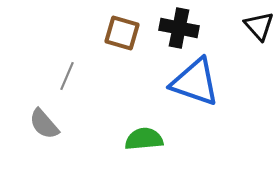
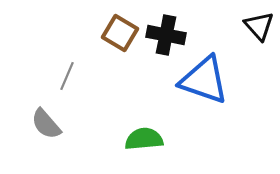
black cross: moved 13 px left, 7 px down
brown square: moved 2 px left; rotated 15 degrees clockwise
blue triangle: moved 9 px right, 2 px up
gray semicircle: moved 2 px right
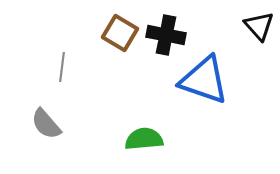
gray line: moved 5 px left, 9 px up; rotated 16 degrees counterclockwise
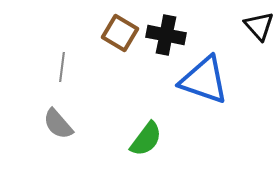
gray semicircle: moved 12 px right
green semicircle: moved 2 px right; rotated 132 degrees clockwise
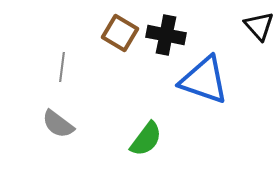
gray semicircle: rotated 12 degrees counterclockwise
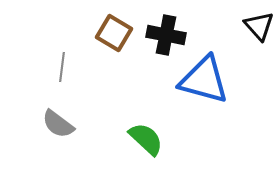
brown square: moved 6 px left
blue triangle: rotated 4 degrees counterclockwise
green semicircle: rotated 84 degrees counterclockwise
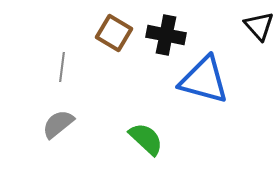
gray semicircle: rotated 104 degrees clockwise
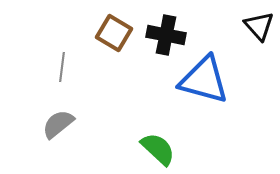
green semicircle: moved 12 px right, 10 px down
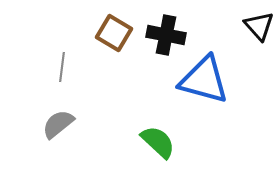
green semicircle: moved 7 px up
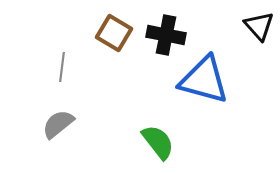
green semicircle: rotated 9 degrees clockwise
